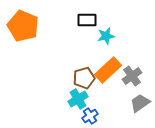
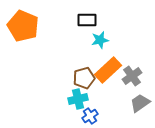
cyan star: moved 6 px left, 4 px down
cyan cross: rotated 18 degrees clockwise
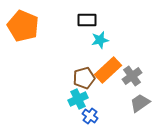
cyan cross: rotated 12 degrees counterclockwise
blue cross: rotated 21 degrees counterclockwise
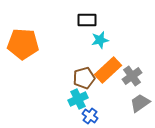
orange pentagon: moved 18 px down; rotated 20 degrees counterclockwise
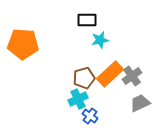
orange rectangle: moved 2 px right, 4 px down
gray trapezoid: rotated 10 degrees clockwise
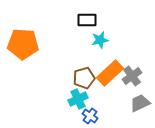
orange rectangle: moved 1 px up
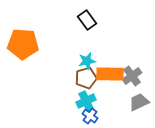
black rectangle: rotated 54 degrees clockwise
cyan star: moved 13 px left, 21 px down
orange rectangle: moved 1 px down; rotated 44 degrees clockwise
brown pentagon: moved 2 px right
cyan cross: moved 8 px right, 2 px down
gray trapezoid: moved 1 px left, 1 px up
